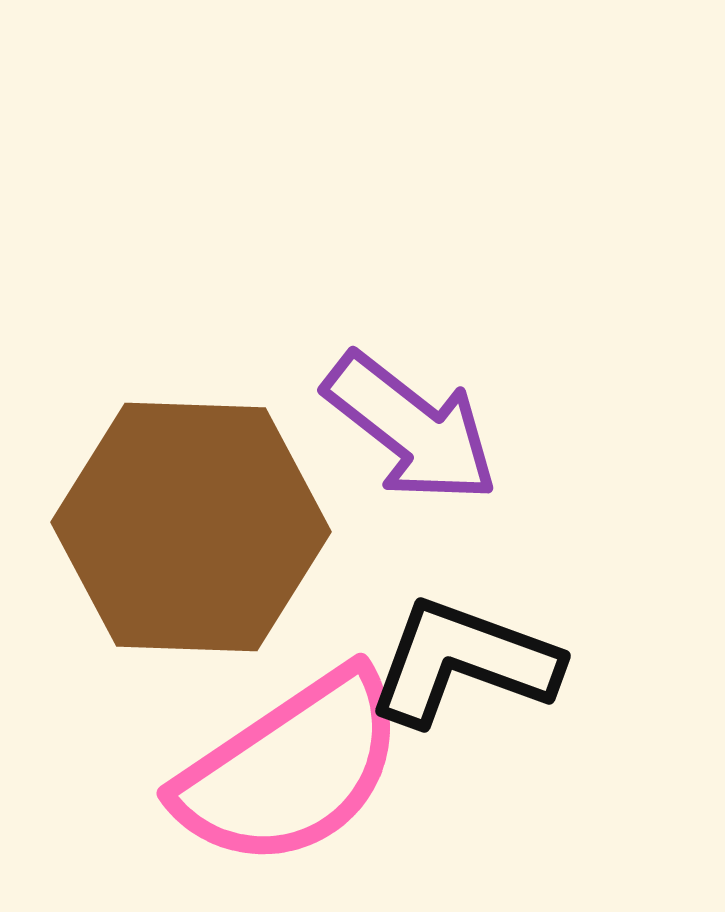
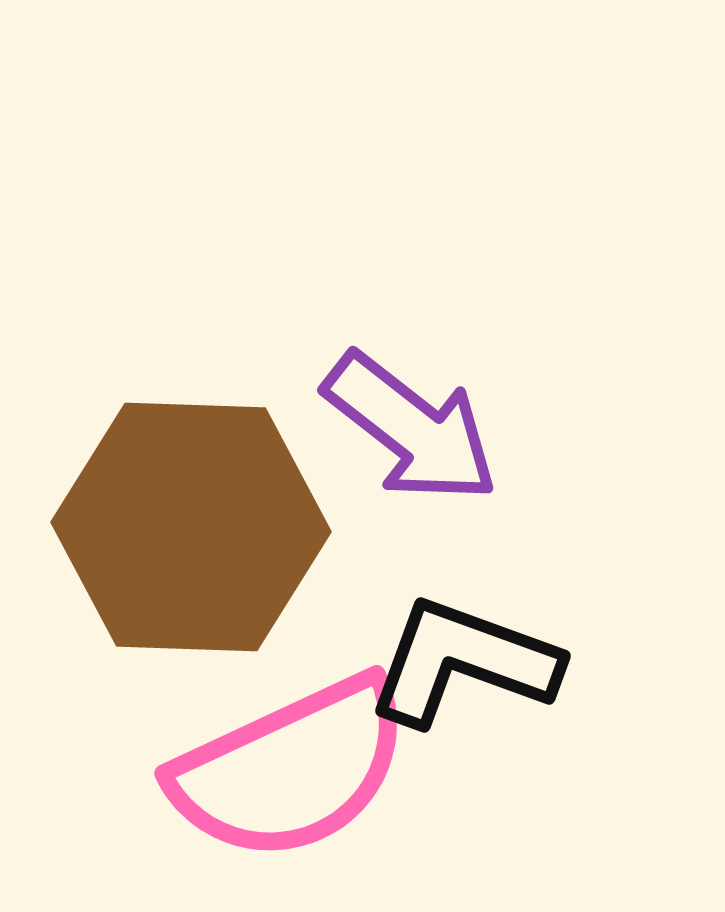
pink semicircle: rotated 9 degrees clockwise
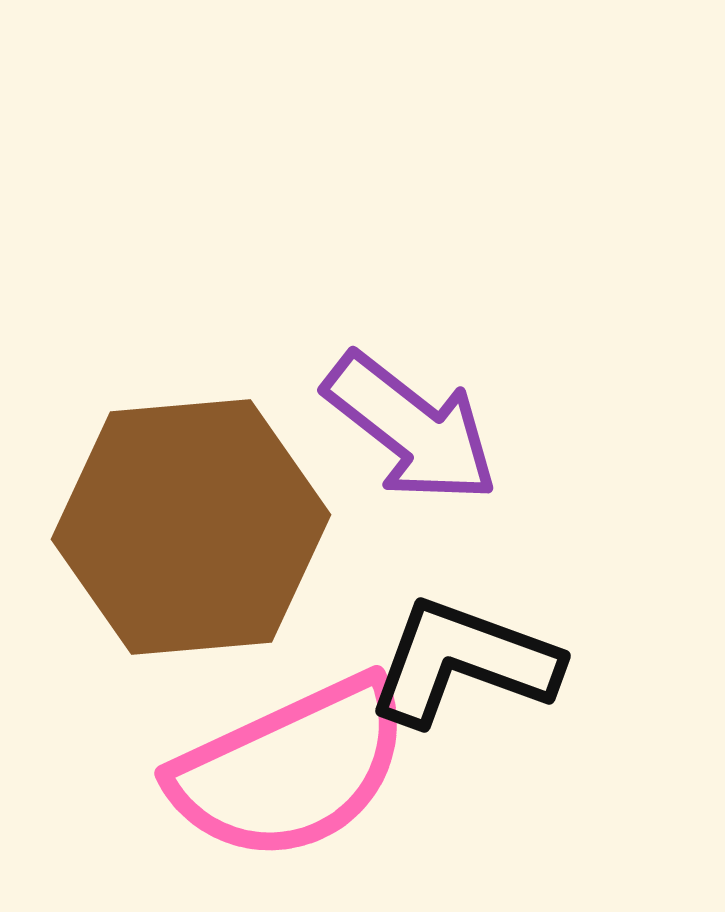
brown hexagon: rotated 7 degrees counterclockwise
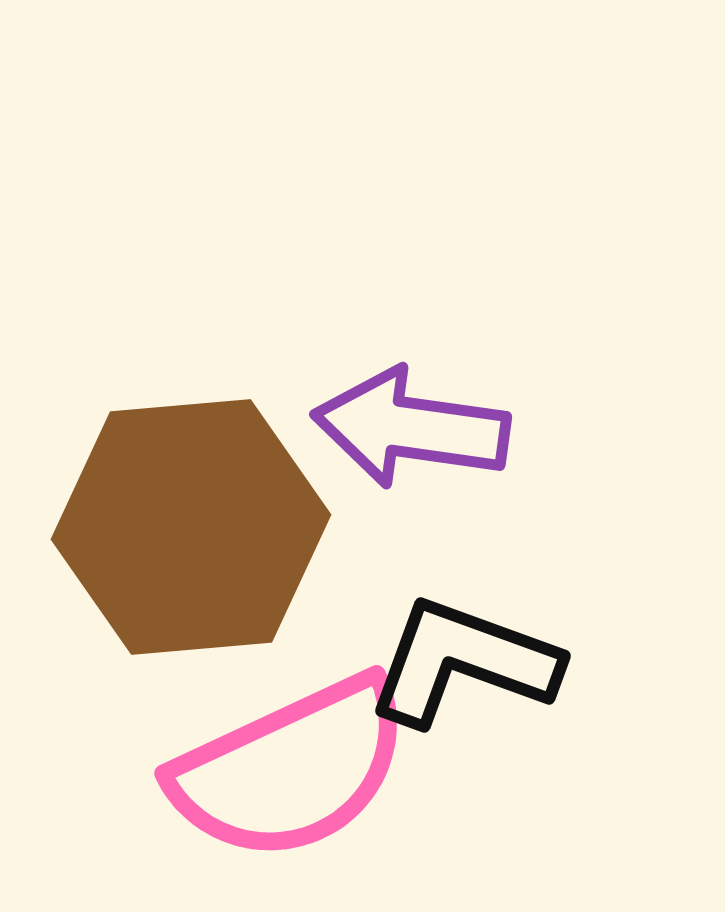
purple arrow: rotated 150 degrees clockwise
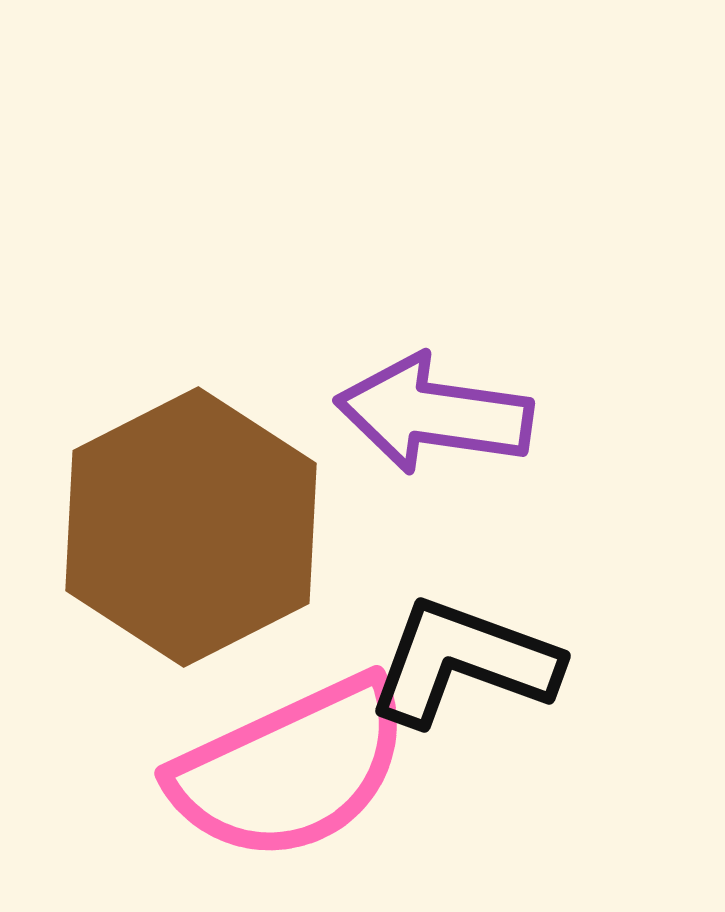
purple arrow: moved 23 px right, 14 px up
brown hexagon: rotated 22 degrees counterclockwise
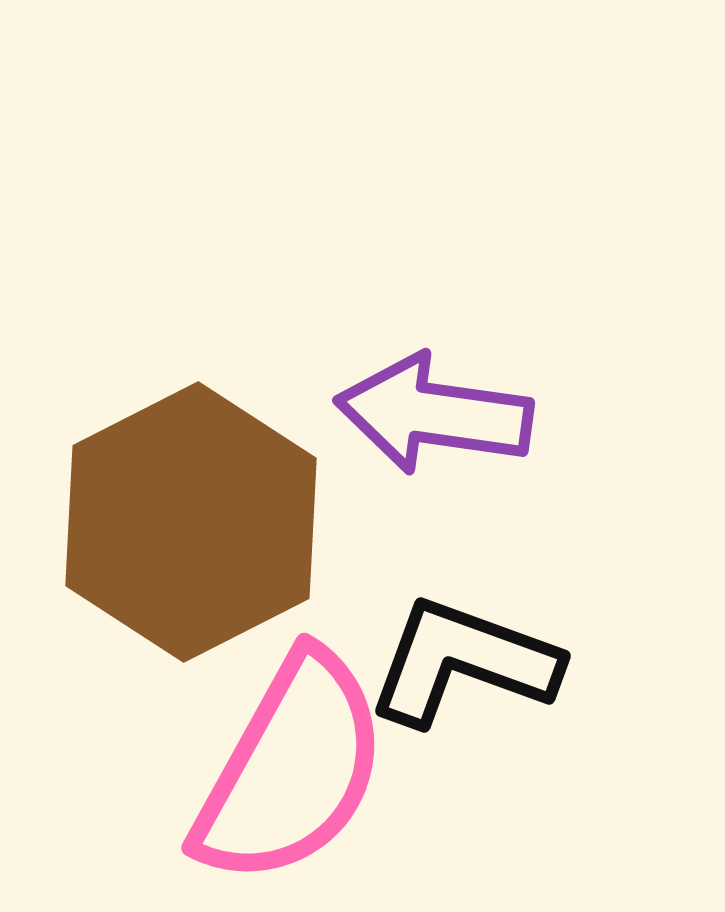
brown hexagon: moved 5 px up
pink semicircle: rotated 36 degrees counterclockwise
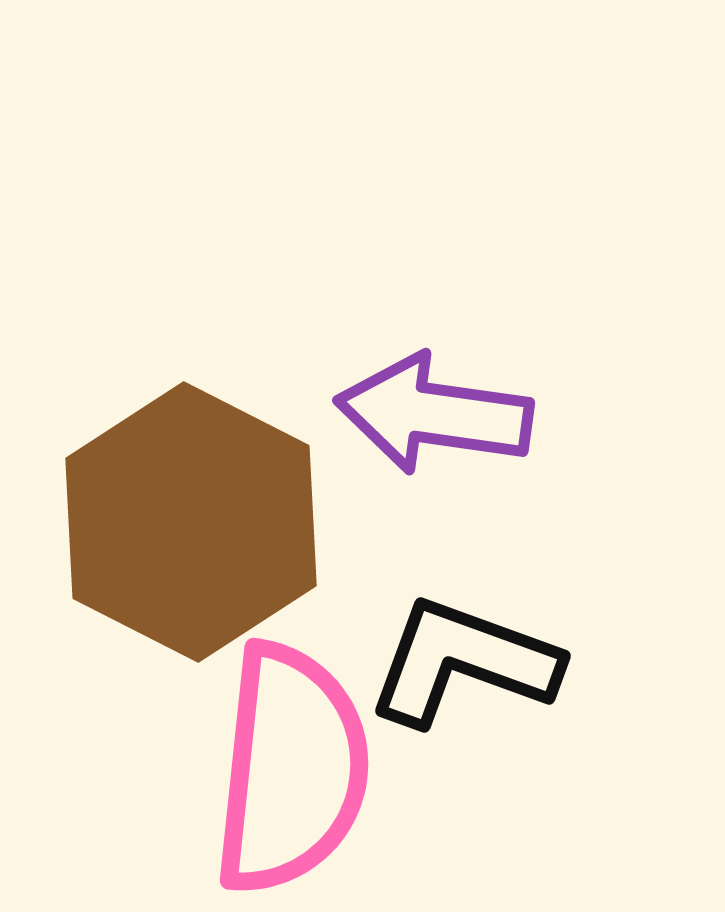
brown hexagon: rotated 6 degrees counterclockwise
pink semicircle: rotated 23 degrees counterclockwise
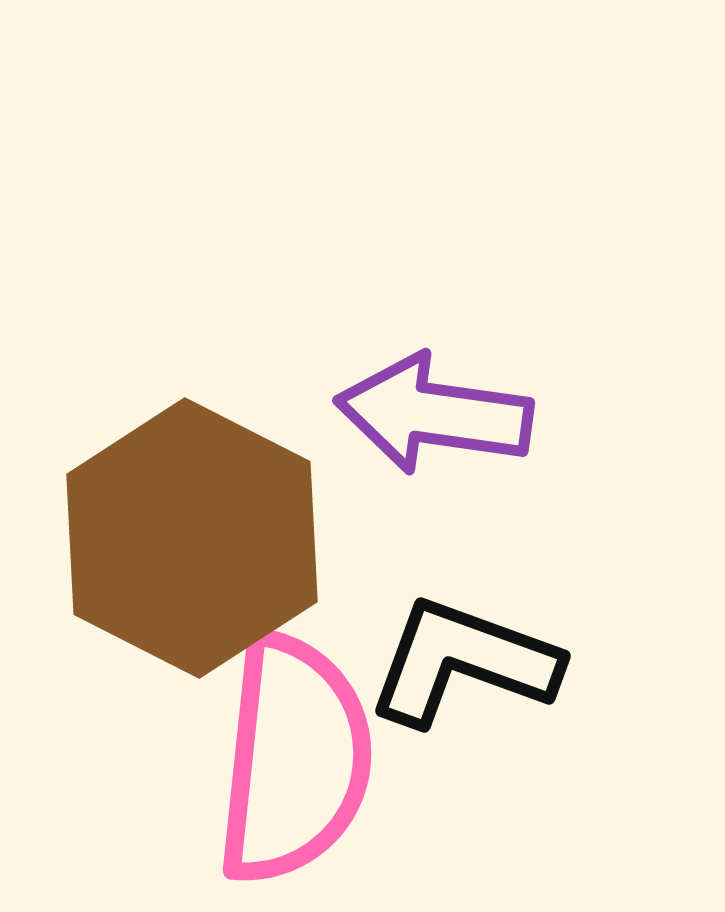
brown hexagon: moved 1 px right, 16 px down
pink semicircle: moved 3 px right, 10 px up
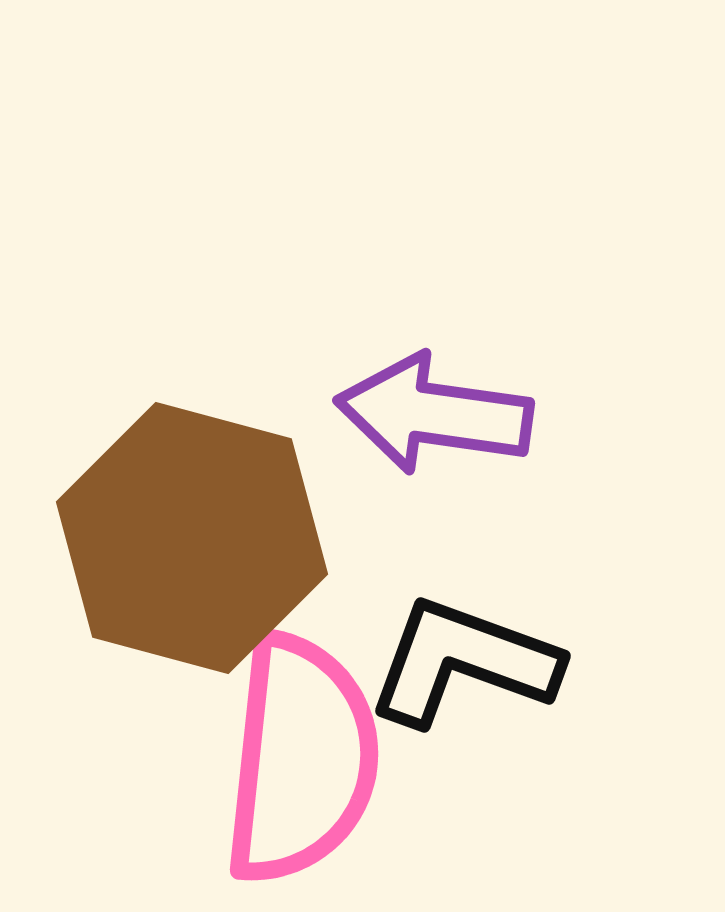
brown hexagon: rotated 12 degrees counterclockwise
pink semicircle: moved 7 px right
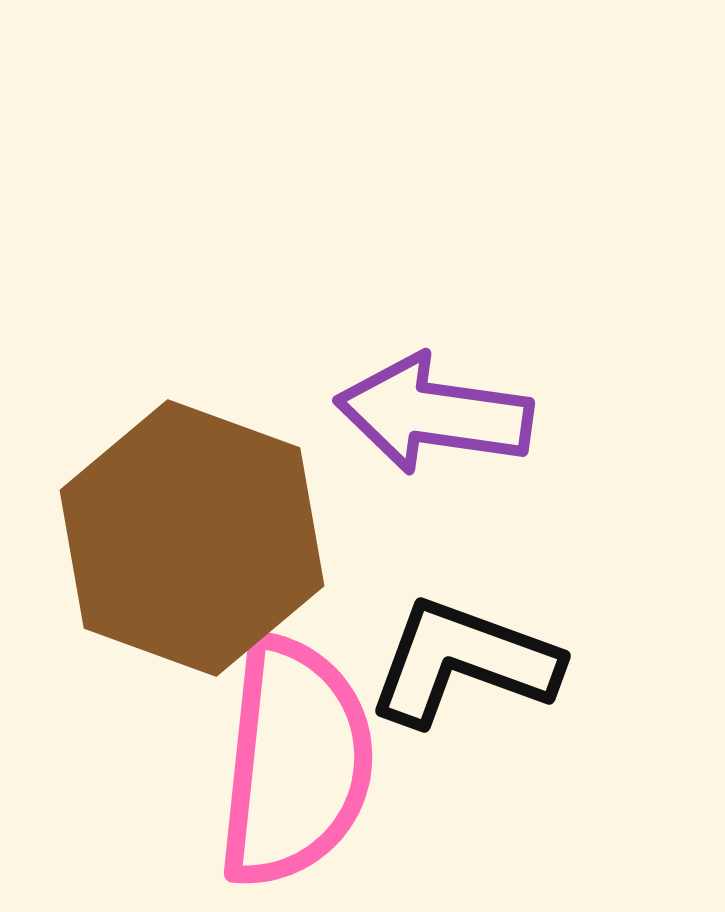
brown hexagon: rotated 5 degrees clockwise
pink semicircle: moved 6 px left, 3 px down
